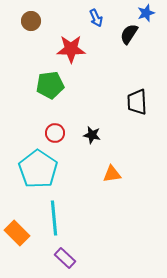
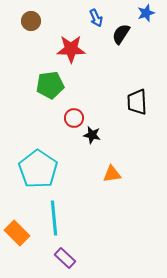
black semicircle: moved 8 px left
red circle: moved 19 px right, 15 px up
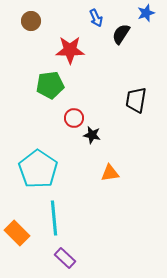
red star: moved 1 px left, 1 px down
black trapezoid: moved 1 px left, 2 px up; rotated 12 degrees clockwise
orange triangle: moved 2 px left, 1 px up
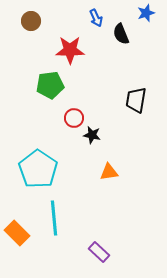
black semicircle: rotated 55 degrees counterclockwise
orange triangle: moved 1 px left, 1 px up
purple rectangle: moved 34 px right, 6 px up
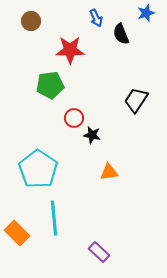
black trapezoid: rotated 24 degrees clockwise
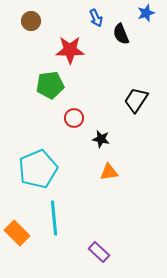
black star: moved 9 px right, 4 px down
cyan pentagon: rotated 15 degrees clockwise
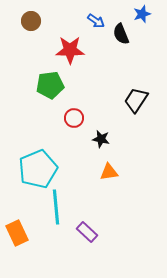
blue star: moved 4 px left, 1 px down
blue arrow: moved 3 px down; rotated 30 degrees counterclockwise
cyan line: moved 2 px right, 11 px up
orange rectangle: rotated 20 degrees clockwise
purple rectangle: moved 12 px left, 20 px up
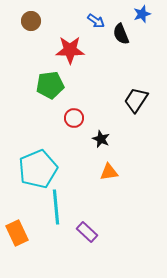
black star: rotated 12 degrees clockwise
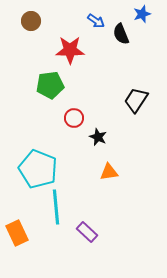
black star: moved 3 px left, 2 px up
cyan pentagon: rotated 27 degrees counterclockwise
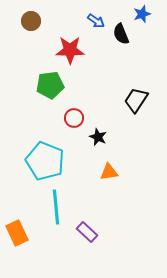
cyan pentagon: moved 7 px right, 8 px up
